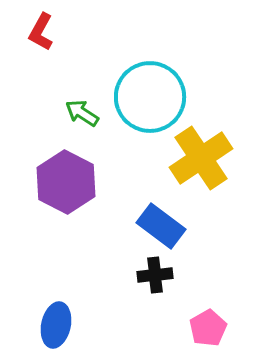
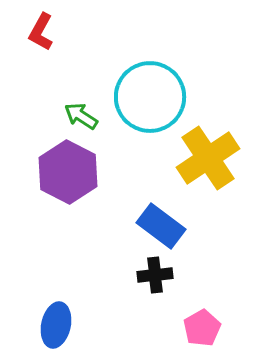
green arrow: moved 1 px left, 3 px down
yellow cross: moved 7 px right
purple hexagon: moved 2 px right, 10 px up
pink pentagon: moved 6 px left
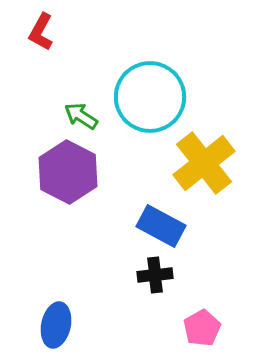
yellow cross: moved 4 px left, 5 px down; rotated 4 degrees counterclockwise
blue rectangle: rotated 9 degrees counterclockwise
